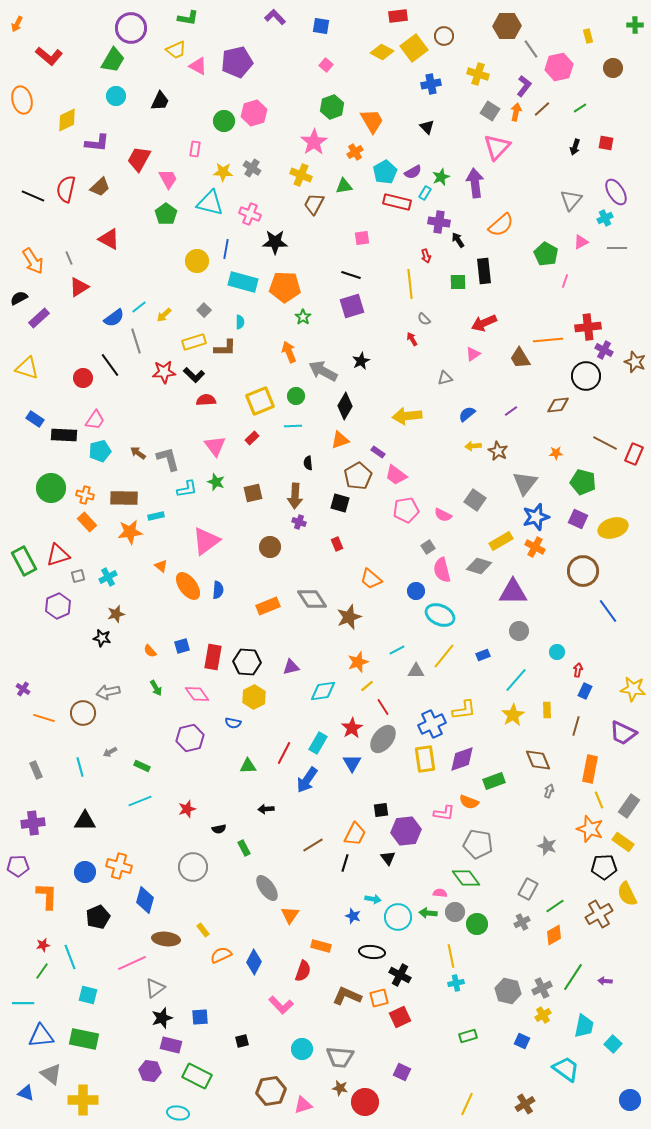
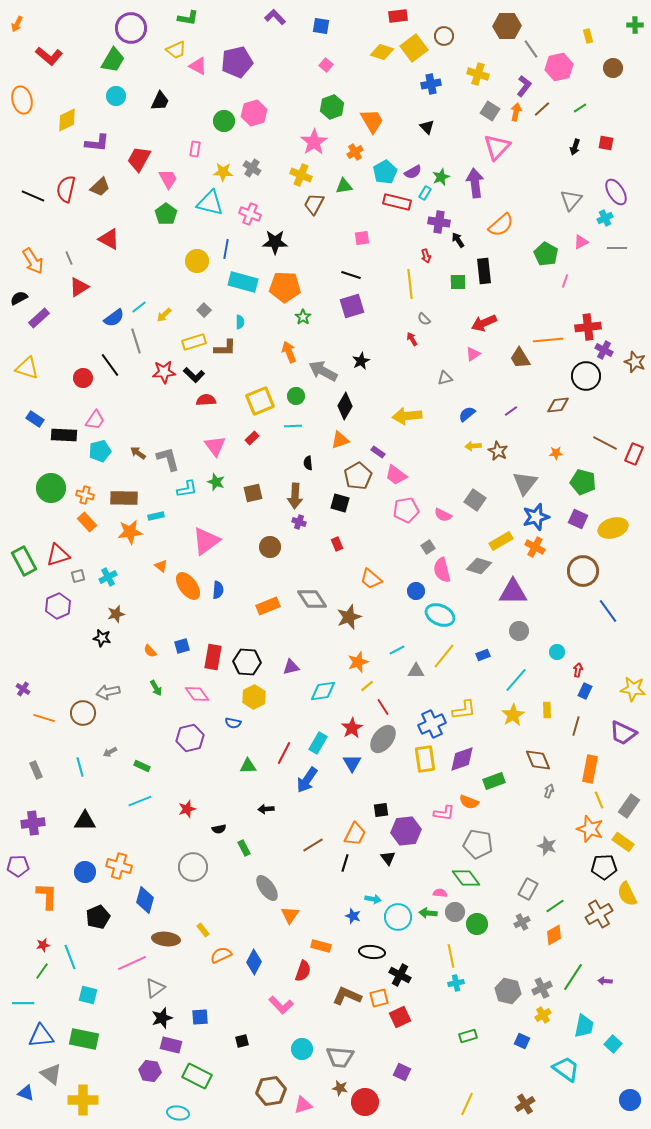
yellow diamond at (382, 52): rotated 10 degrees counterclockwise
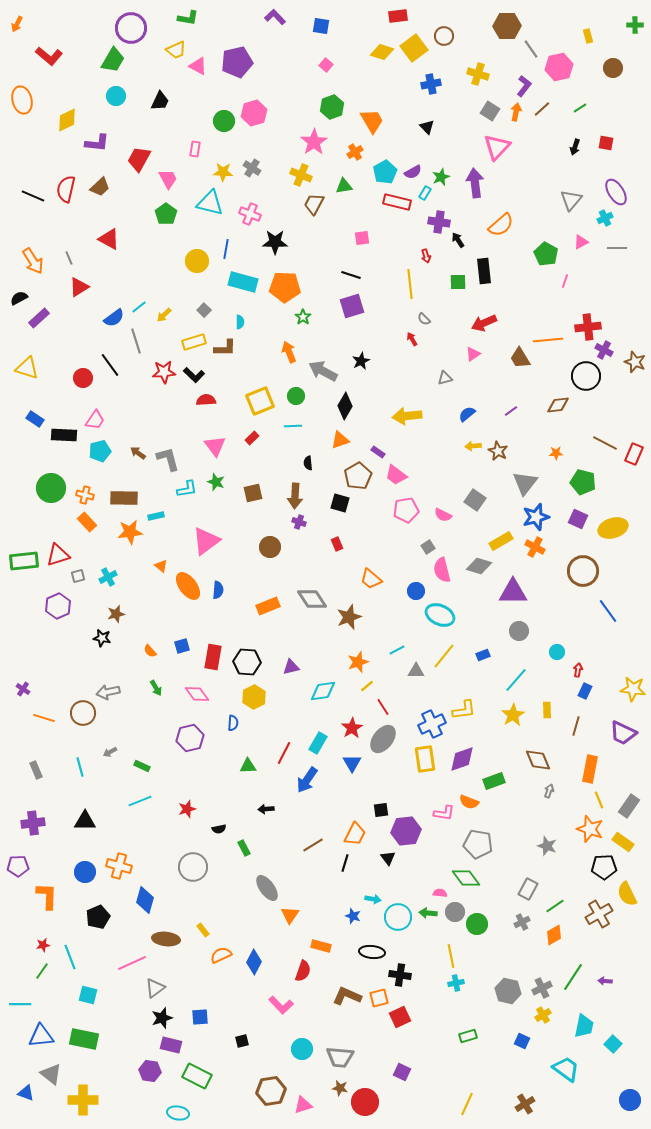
green rectangle at (24, 561): rotated 68 degrees counterclockwise
blue semicircle at (233, 723): rotated 98 degrees counterclockwise
black cross at (400, 975): rotated 20 degrees counterclockwise
cyan line at (23, 1003): moved 3 px left, 1 px down
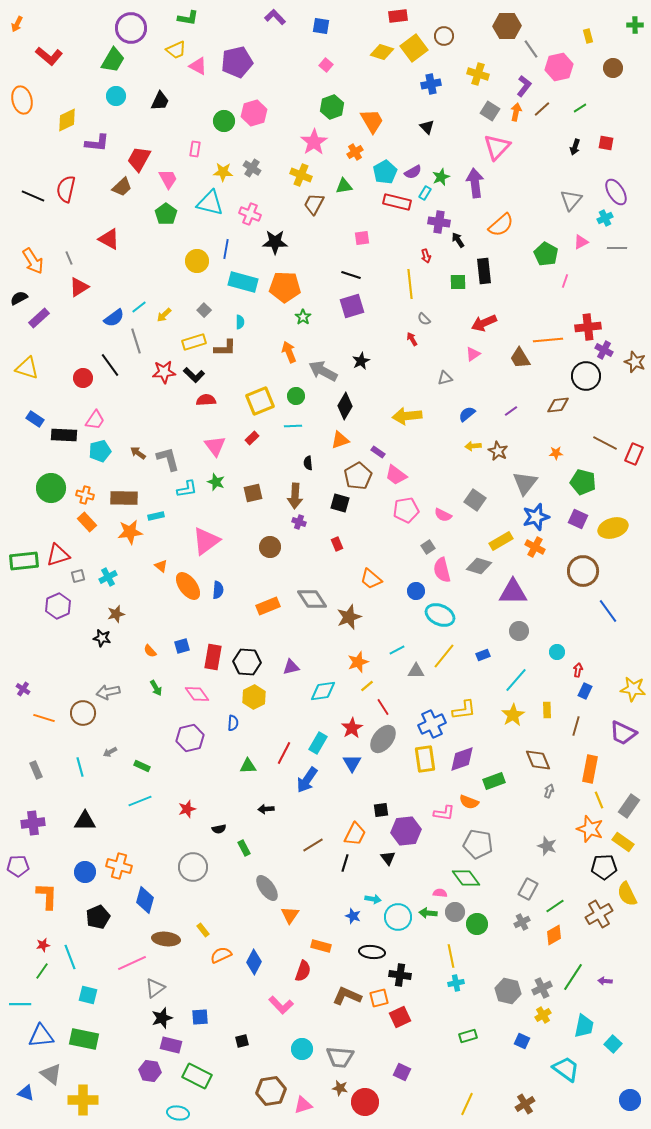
brown trapezoid at (100, 187): moved 22 px right
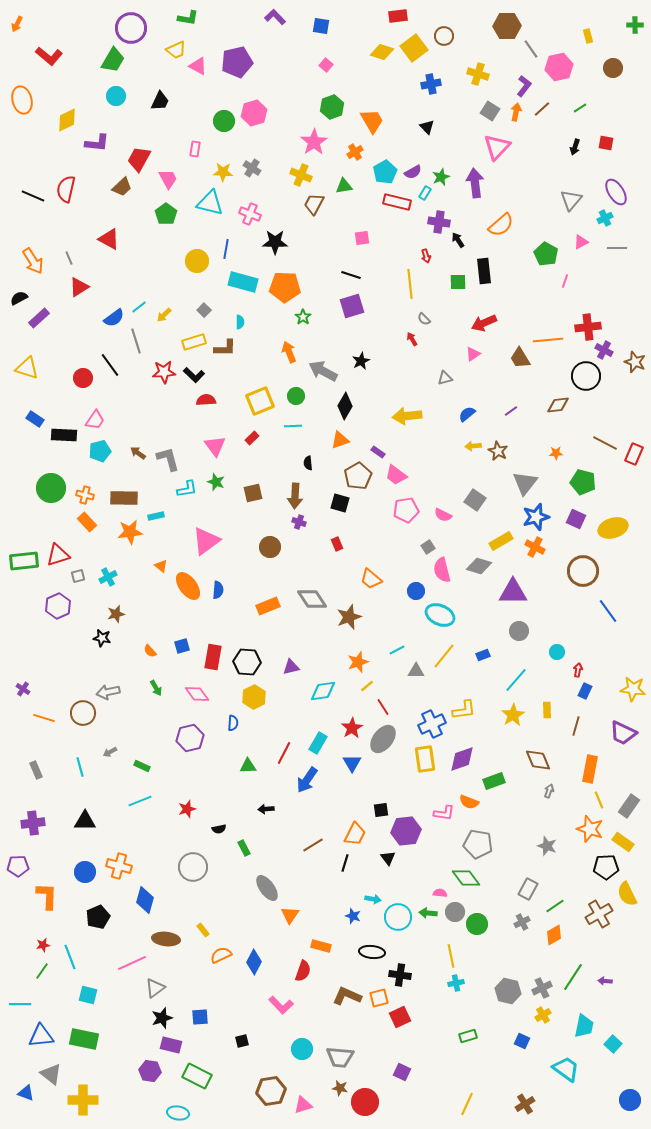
purple square at (578, 519): moved 2 px left
black pentagon at (604, 867): moved 2 px right
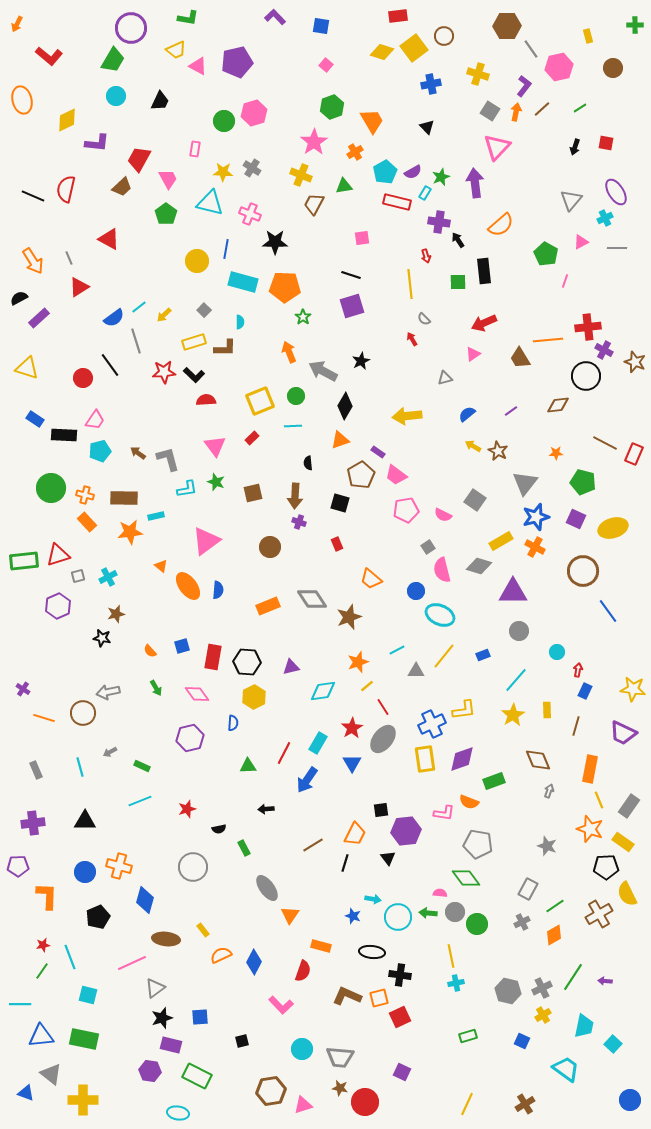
yellow arrow at (473, 446): rotated 35 degrees clockwise
brown pentagon at (358, 476): moved 3 px right, 1 px up
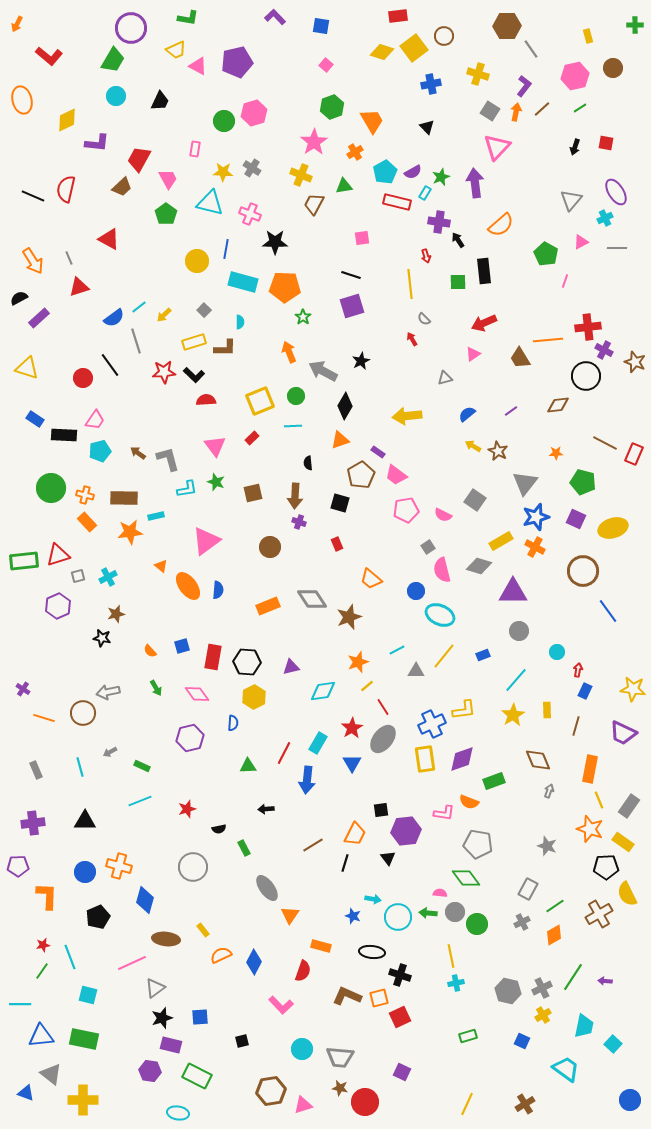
pink hexagon at (559, 67): moved 16 px right, 9 px down
red triangle at (79, 287): rotated 15 degrees clockwise
blue arrow at (307, 780): rotated 28 degrees counterclockwise
black cross at (400, 975): rotated 10 degrees clockwise
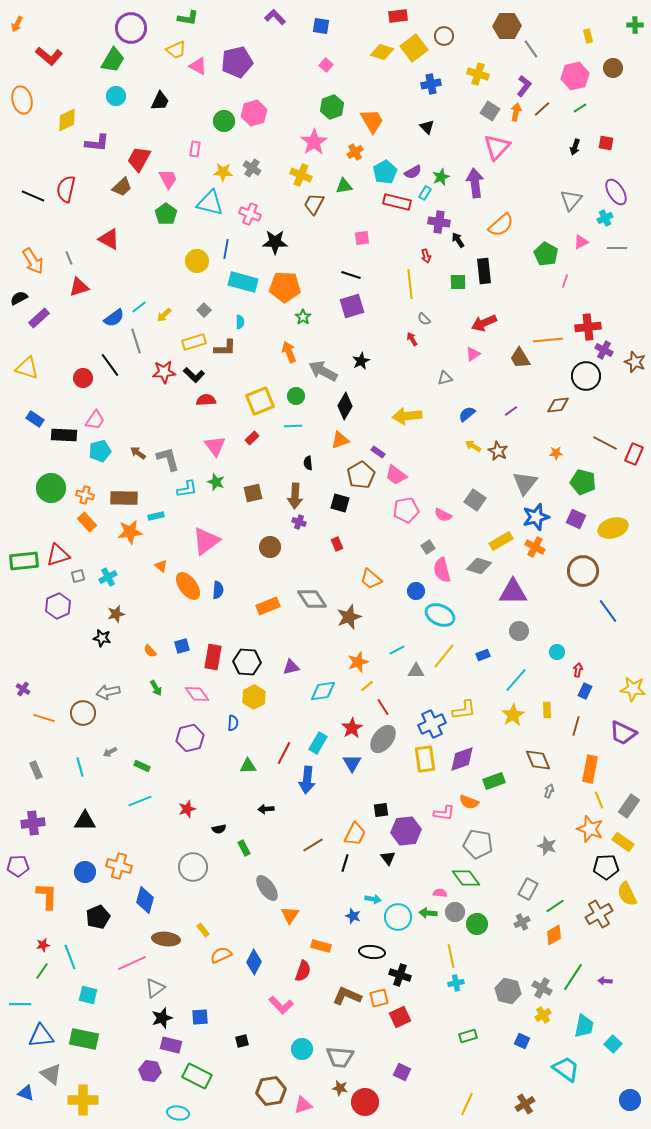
gray cross at (542, 988): rotated 36 degrees counterclockwise
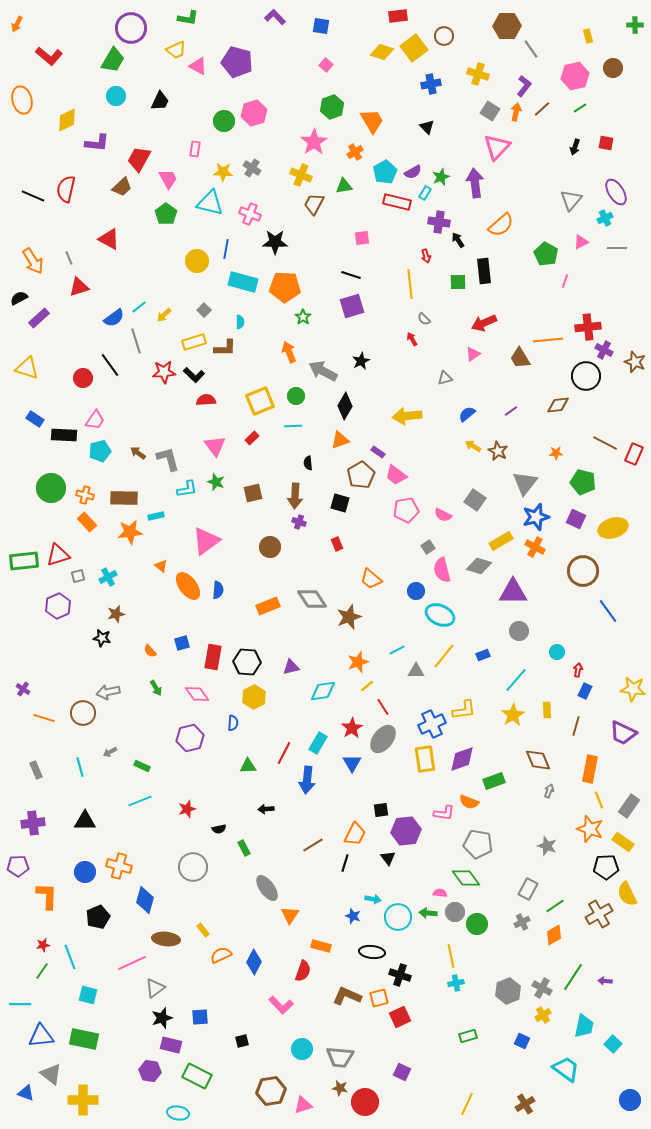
purple pentagon at (237, 62): rotated 28 degrees clockwise
blue square at (182, 646): moved 3 px up
gray hexagon at (508, 991): rotated 25 degrees clockwise
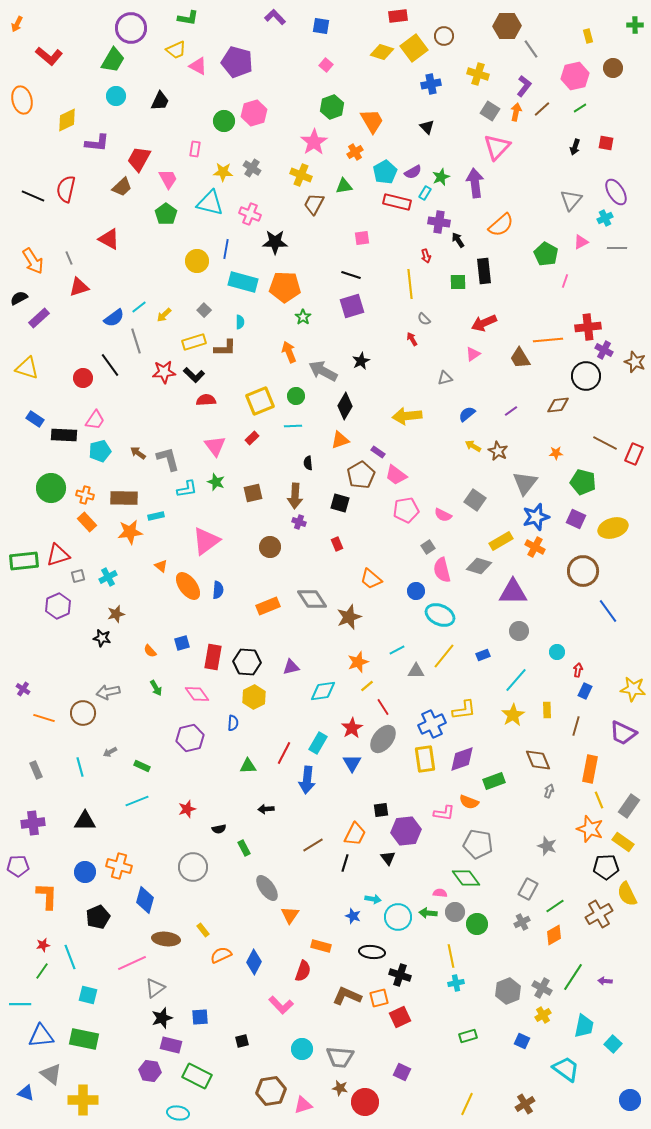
cyan line at (140, 801): moved 3 px left
